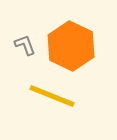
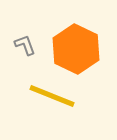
orange hexagon: moved 5 px right, 3 px down
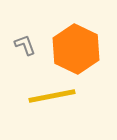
yellow line: rotated 33 degrees counterclockwise
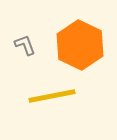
orange hexagon: moved 4 px right, 4 px up
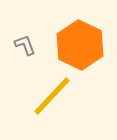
yellow line: rotated 36 degrees counterclockwise
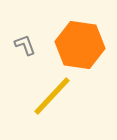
orange hexagon: rotated 18 degrees counterclockwise
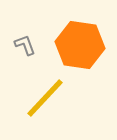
yellow line: moved 7 px left, 2 px down
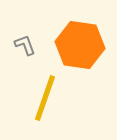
yellow line: rotated 24 degrees counterclockwise
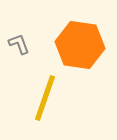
gray L-shape: moved 6 px left, 1 px up
